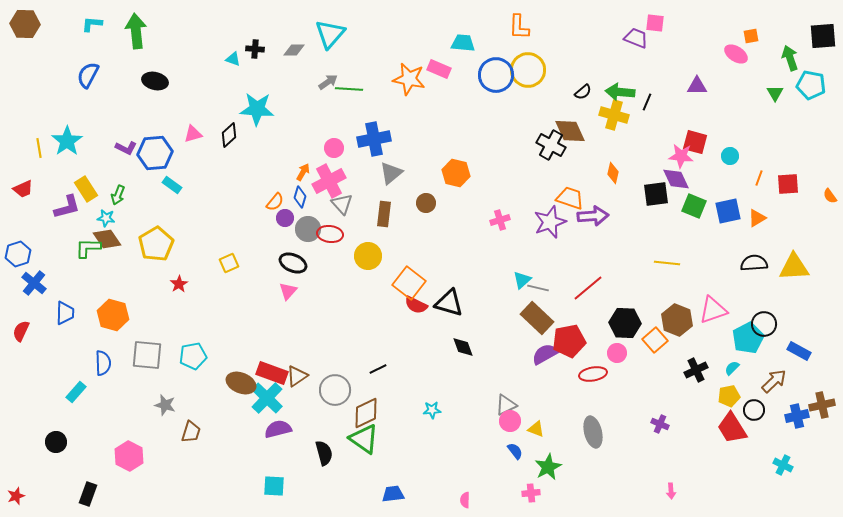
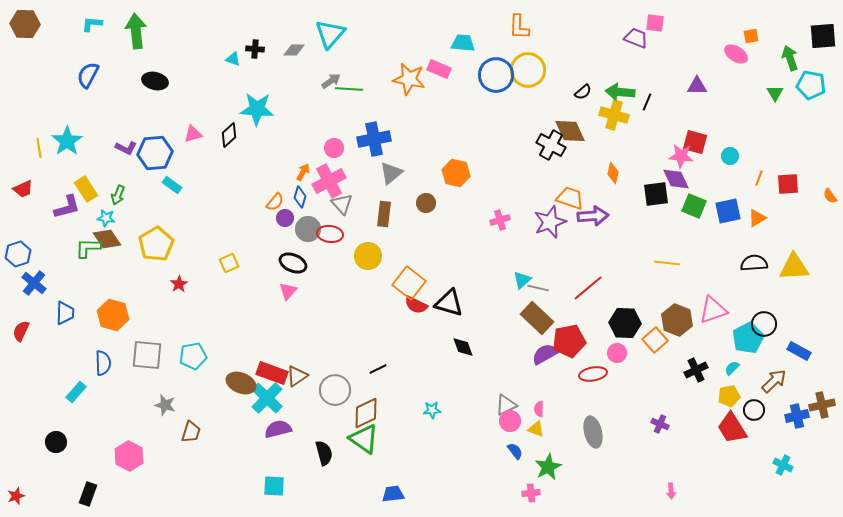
gray arrow at (328, 82): moved 3 px right, 1 px up
pink semicircle at (465, 500): moved 74 px right, 91 px up
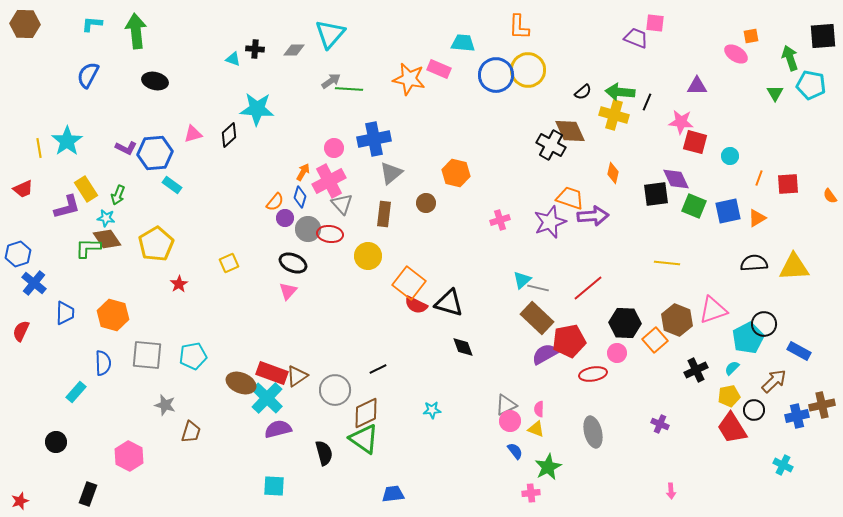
pink star at (681, 156): moved 34 px up
red star at (16, 496): moved 4 px right, 5 px down
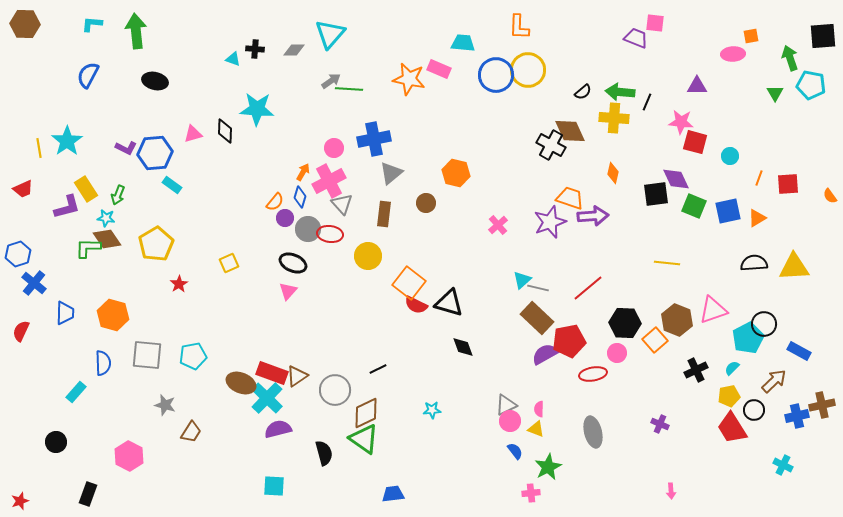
pink ellipse at (736, 54): moved 3 px left; rotated 35 degrees counterclockwise
yellow cross at (614, 115): moved 3 px down; rotated 12 degrees counterclockwise
black diamond at (229, 135): moved 4 px left, 4 px up; rotated 45 degrees counterclockwise
pink cross at (500, 220): moved 2 px left, 5 px down; rotated 24 degrees counterclockwise
brown trapezoid at (191, 432): rotated 15 degrees clockwise
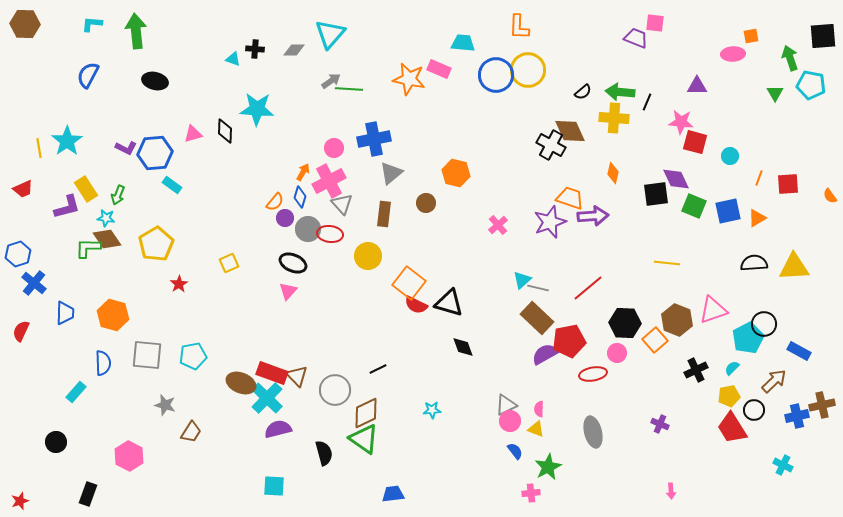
brown triangle at (297, 376): rotated 40 degrees counterclockwise
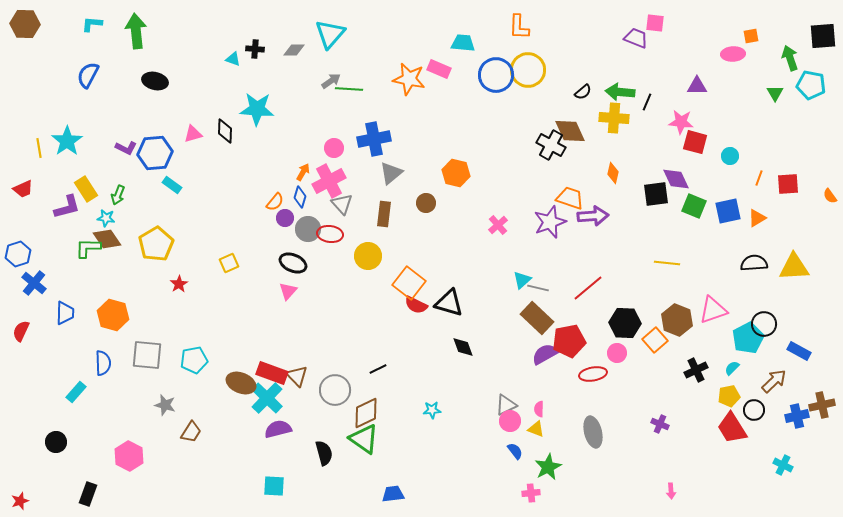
cyan pentagon at (193, 356): moved 1 px right, 4 px down
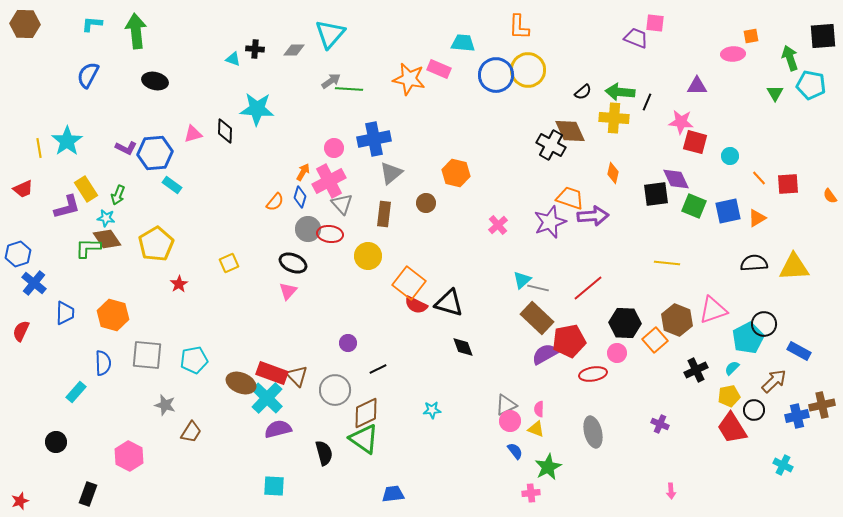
orange line at (759, 178): rotated 63 degrees counterclockwise
purple circle at (285, 218): moved 63 px right, 125 px down
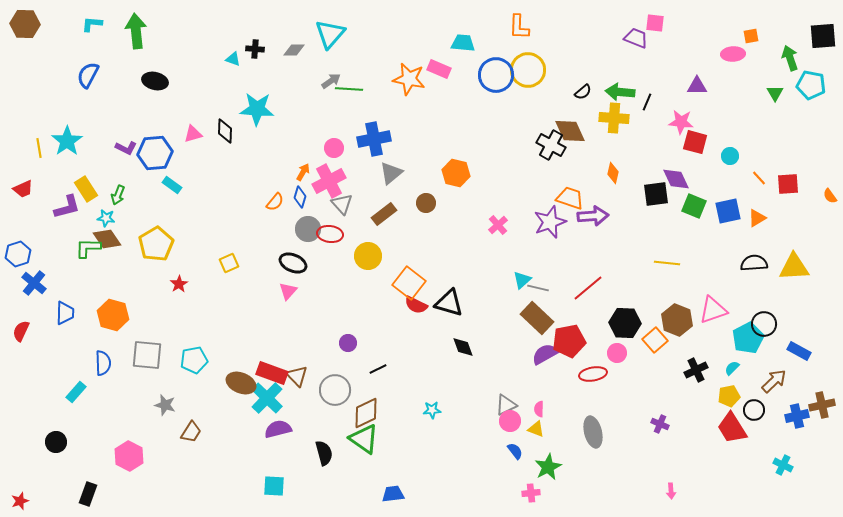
brown rectangle at (384, 214): rotated 45 degrees clockwise
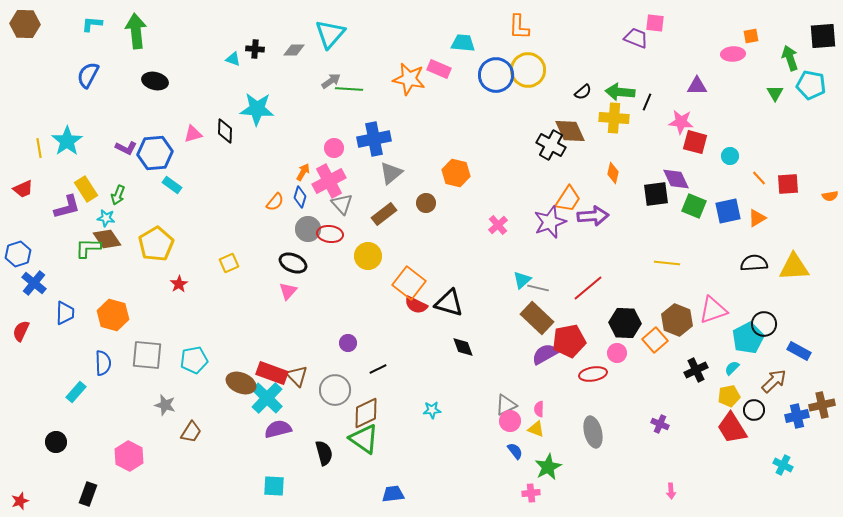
orange semicircle at (830, 196): rotated 63 degrees counterclockwise
orange trapezoid at (570, 198): moved 2 px left, 1 px down; rotated 104 degrees clockwise
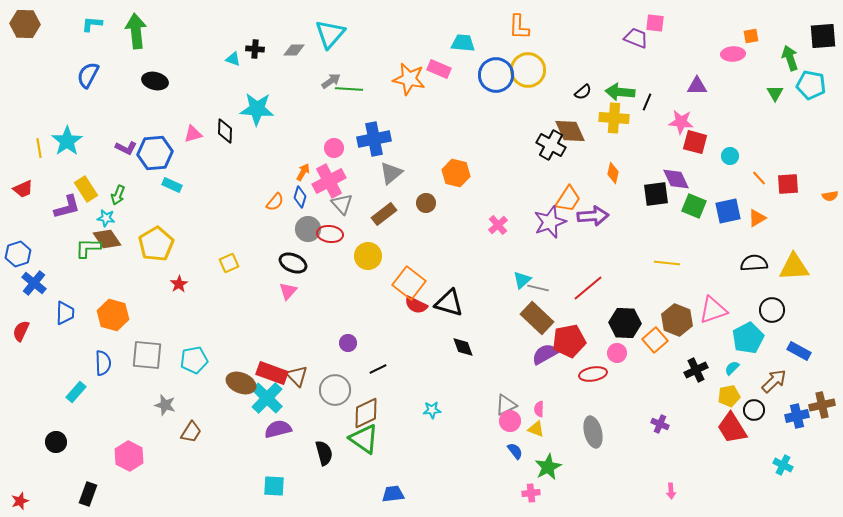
cyan rectangle at (172, 185): rotated 12 degrees counterclockwise
black circle at (764, 324): moved 8 px right, 14 px up
